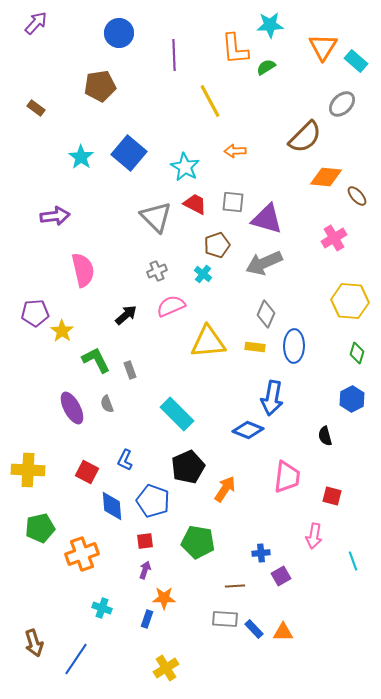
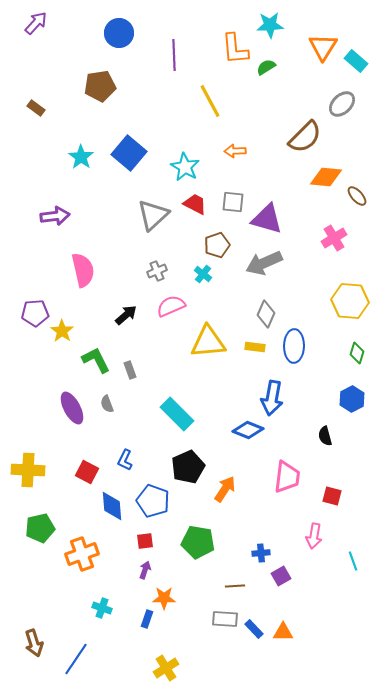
gray triangle at (156, 217): moved 3 px left, 2 px up; rotated 32 degrees clockwise
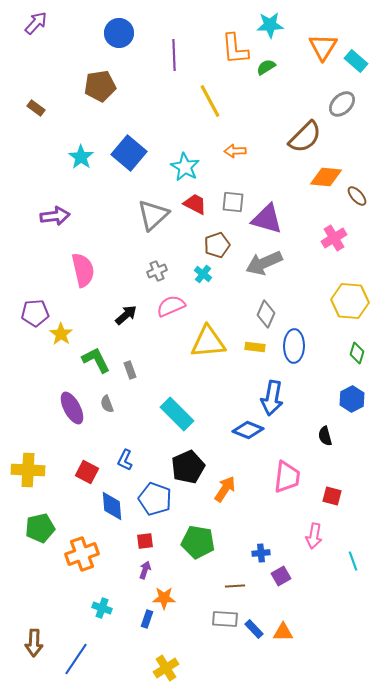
yellow star at (62, 331): moved 1 px left, 3 px down
blue pentagon at (153, 501): moved 2 px right, 2 px up
brown arrow at (34, 643): rotated 20 degrees clockwise
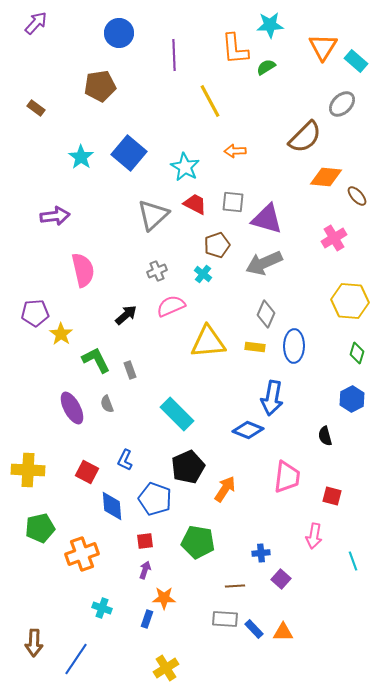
purple square at (281, 576): moved 3 px down; rotated 18 degrees counterclockwise
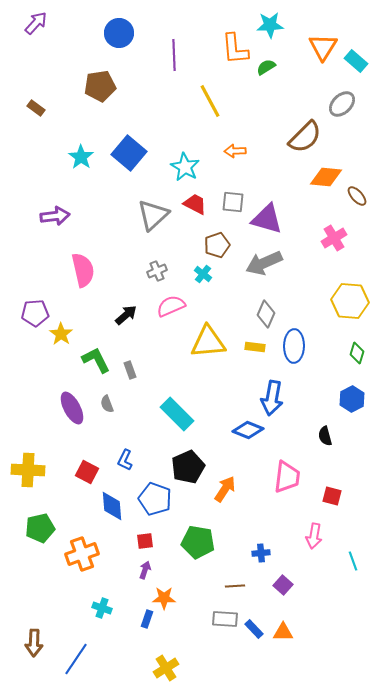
purple square at (281, 579): moved 2 px right, 6 px down
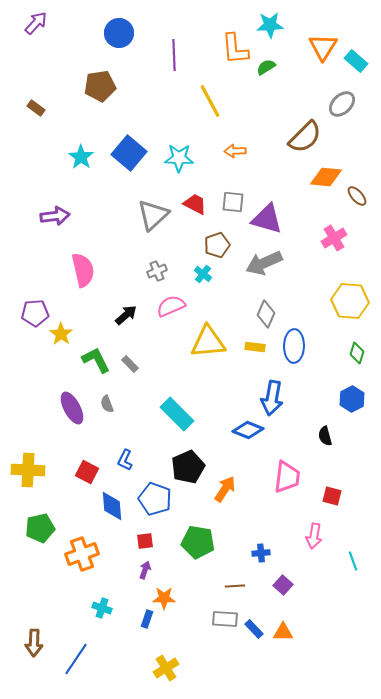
cyan star at (185, 167): moved 6 px left, 9 px up; rotated 28 degrees counterclockwise
gray rectangle at (130, 370): moved 6 px up; rotated 24 degrees counterclockwise
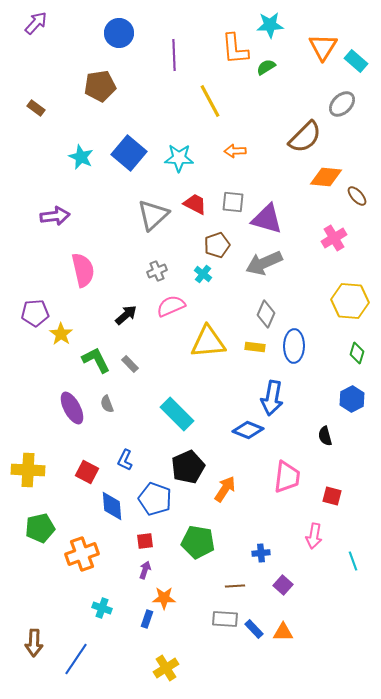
cyan star at (81, 157): rotated 10 degrees counterclockwise
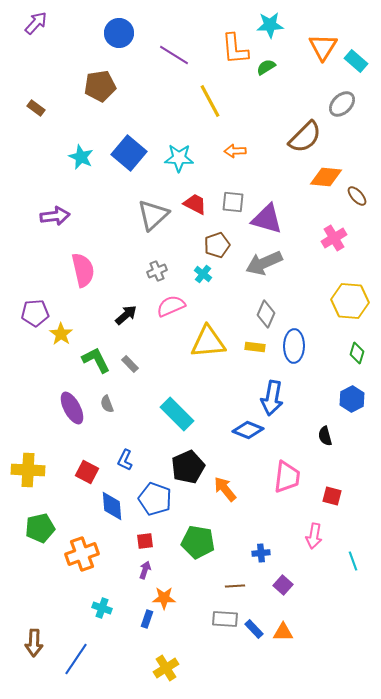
purple line at (174, 55): rotated 56 degrees counterclockwise
orange arrow at (225, 489): rotated 72 degrees counterclockwise
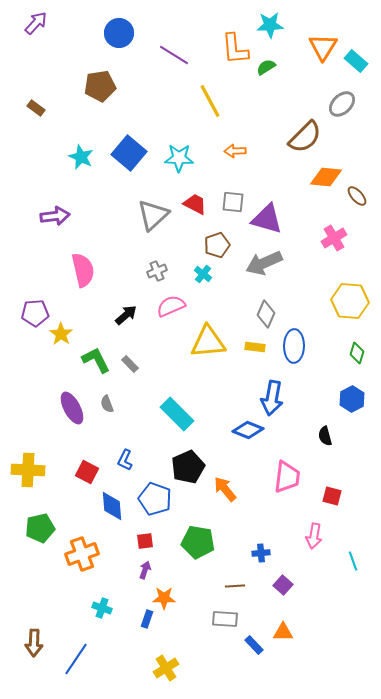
blue rectangle at (254, 629): moved 16 px down
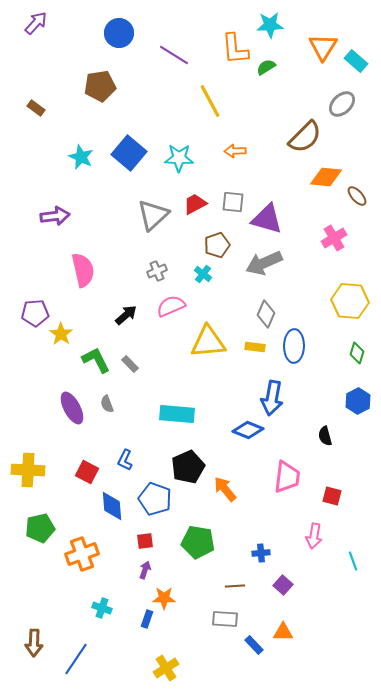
red trapezoid at (195, 204): rotated 55 degrees counterclockwise
blue hexagon at (352, 399): moved 6 px right, 2 px down
cyan rectangle at (177, 414): rotated 40 degrees counterclockwise
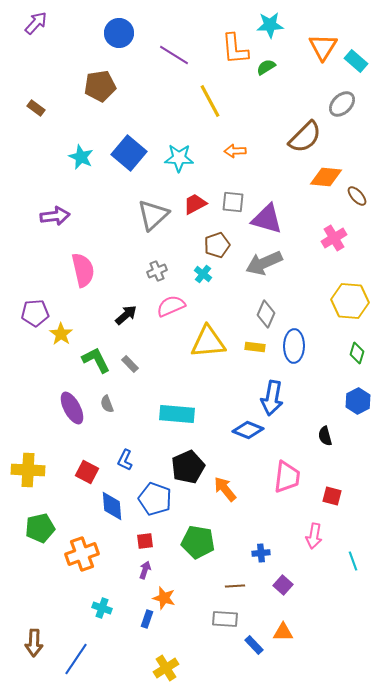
orange star at (164, 598): rotated 15 degrees clockwise
